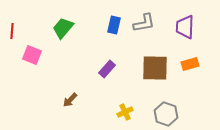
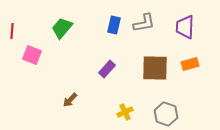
green trapezoid: moved 1 px left
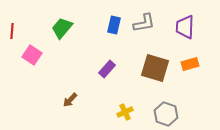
pink square: rotated 12 degrees clockwise
brown square: rotated 16 degrees clockwise
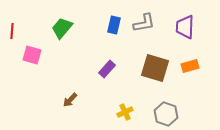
pink square: rotated 18 degrees counterclockwise
orange rectangle: moved 2 px down
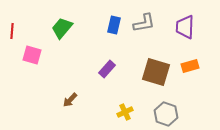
brown square: moved 1 px right, 4 px down
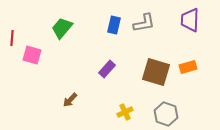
purple trapezoid: moved 5 px right, 7 px up
red line: moved 7 px down
orange rectangle: moved 2 px left, 1 px down
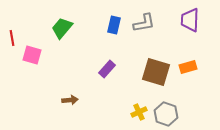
red line: rotated 14 degrees counterclockwise
brown arrow: rotated 140 degrees counterclockwise
yellow cross: moved 14 px right
